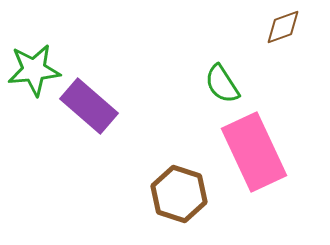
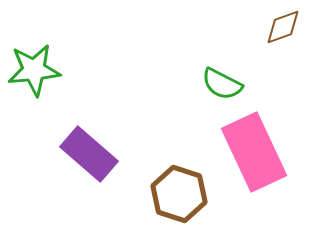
green semicircle: rotated 30 degrees counterclockwise
purple rectangle: moved 48 px down
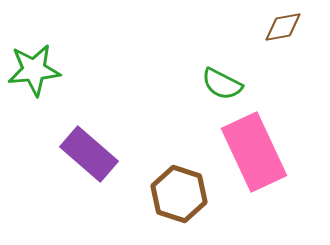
brown diamond: rotated 9 degrees clockwise
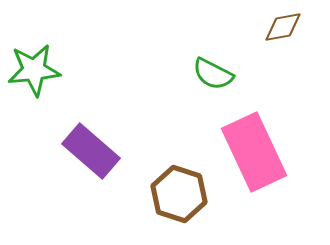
green semicircle: moved 9 px left, 10 px up
purple rectangle: moved 2 px right, 3 px up
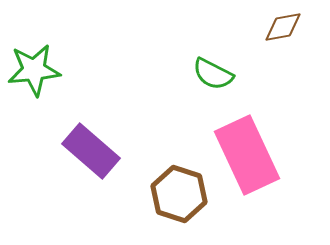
pink rectangle: moved 7 px left, 3 px down
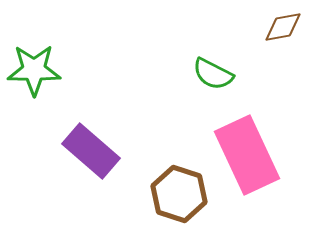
green star: rotated 6 degrees clockwise
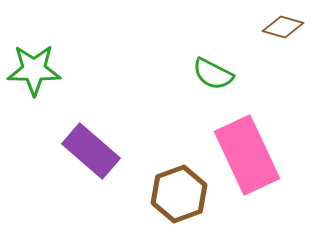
brown diamond: rotated 27 degrees clockwise
brown hexagon: rotated 22 degrees clockwise
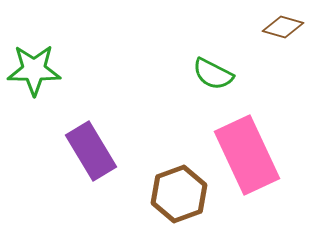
purple rectangle: rotated 18 degrees clockwise
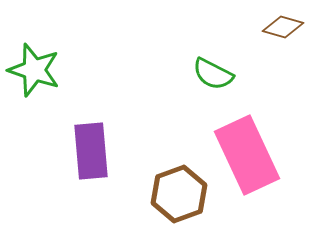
green star: rotated 18 degrees clockwise
purple rectangle: rotated 26 degrees clockwise
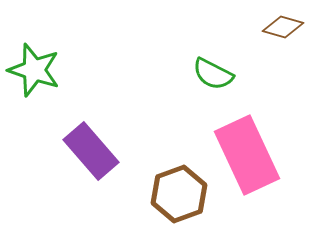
purple rectangle: rotated 36 degrees counterclockwise
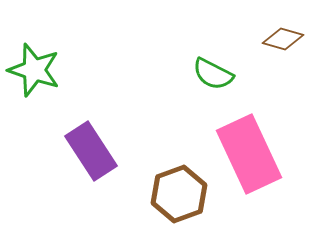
brown diamond: moved 12 px down
purple rectangle: rotated 8 degrees clockwise
pink rectangle: moved 2 px right, 1 px up
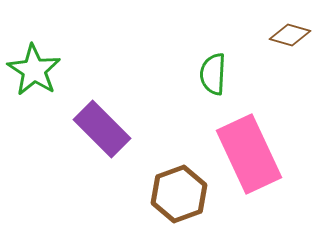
brown diamond: moved 7 px right, 4 px up
green star: rotated 14 degrees clockwise
green semicircle: rotated 66 degrees clockwise
purple rectangle: moved 11 px right, 22 px up; rotated 12 degrees counterclockwise
